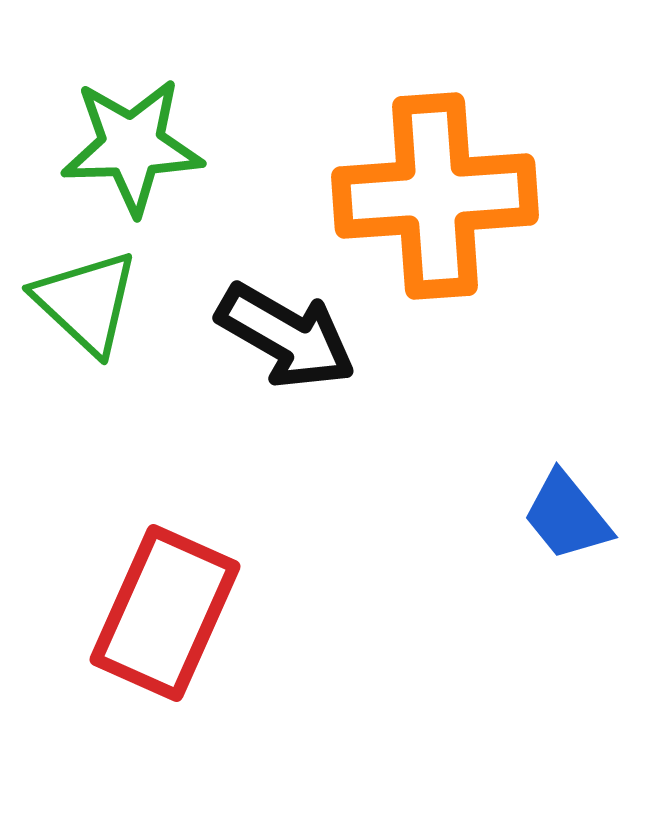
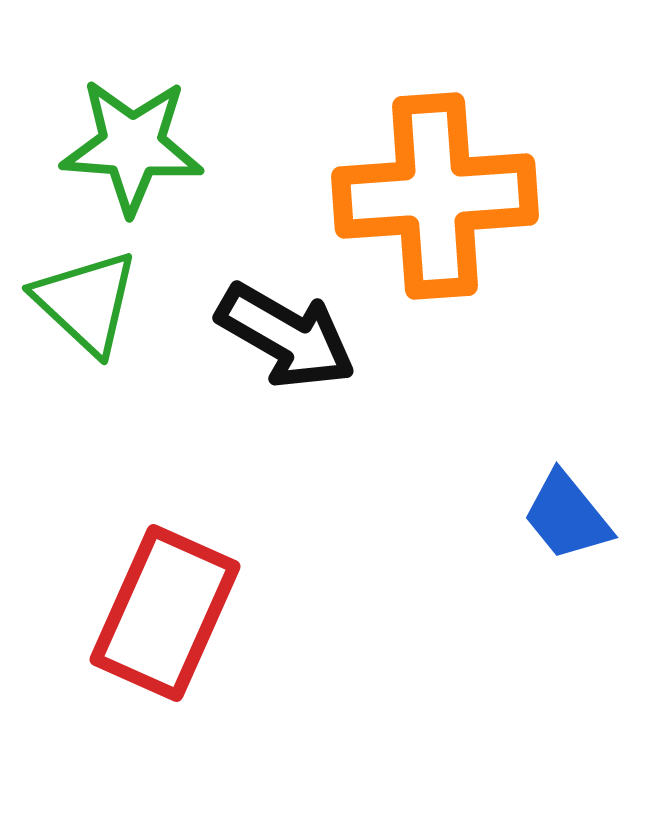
green star: rotated 6 degrees clockwise
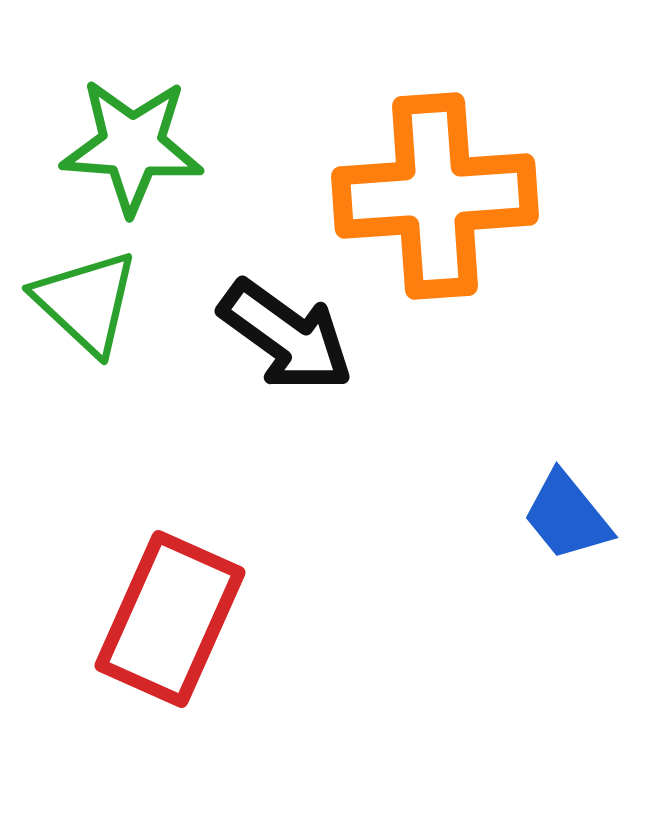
black arrow: rotated 6 degrees clockwise
red rectangle: moved 5 px right, 6 px down
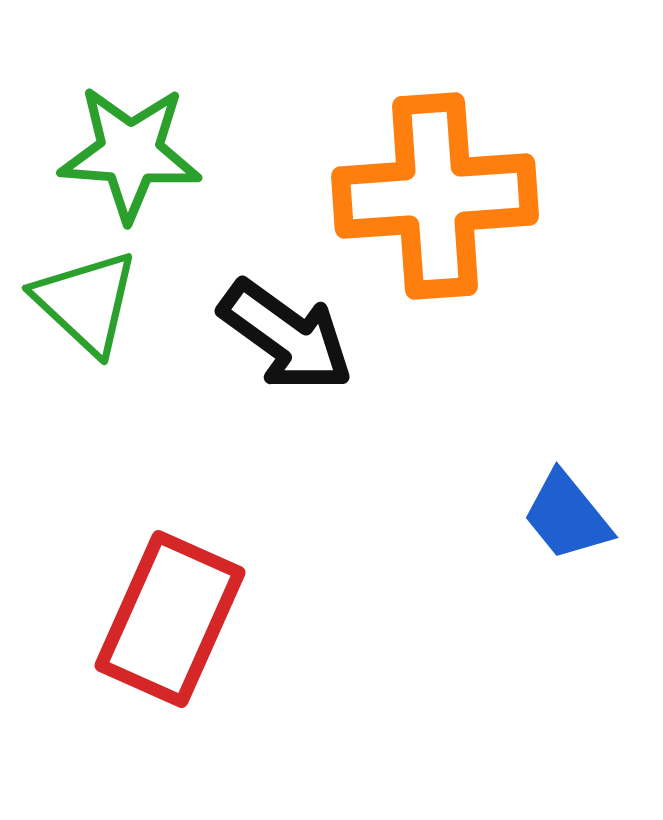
green star: moved 2 px left, 7 px down
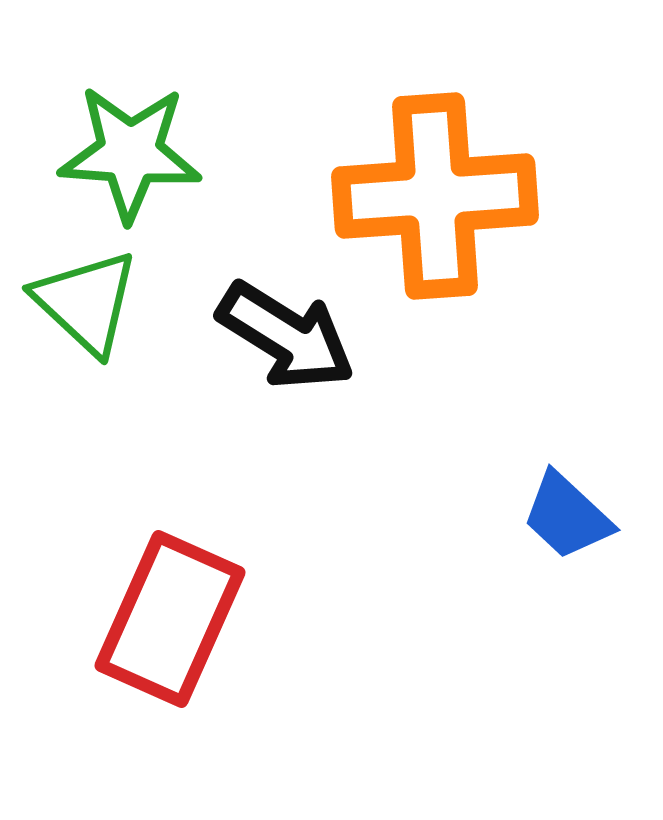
black arrow: rotated 4 degrees counterclockwise
blue trapezoid: rotated 8 degrees counterclockwise
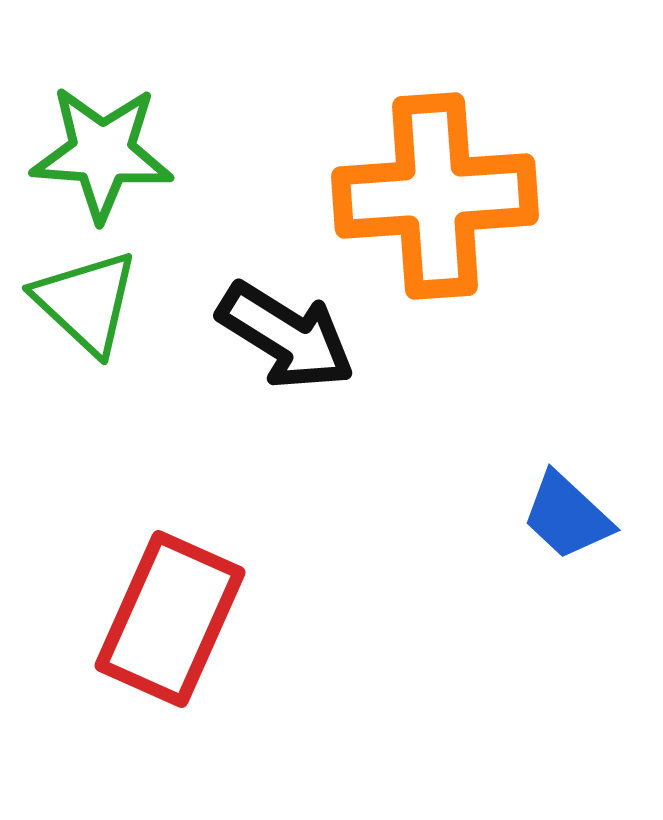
green star: moved 28 px left
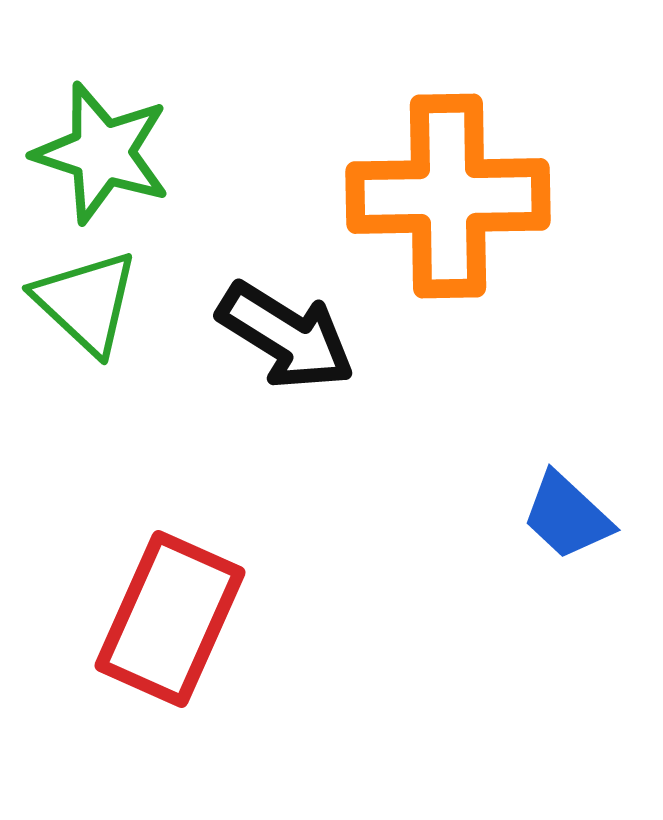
green star: rotated 14 degrees clockwise
orange cross: moved 13 px right; rotated 3 degrees clockwise
